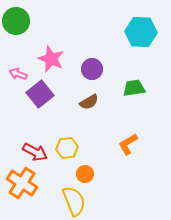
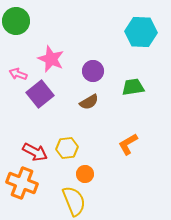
purple circle: moved 1 px right, 2 px down
green trapezoid: moved 1 px left, 1 px up
orange cross: rotated 12 degrees counterclockwise
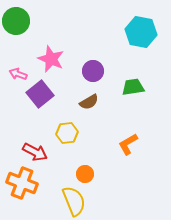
cyan hexagon: rotated 8 degrees clockwise
yellow hexagon: moved 15 px up
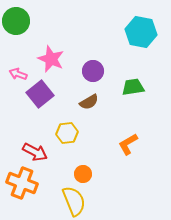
orange circle: moved 2 px left
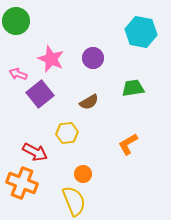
purple circle: moved 13 px up
green trapezoid: moved 1 px down
